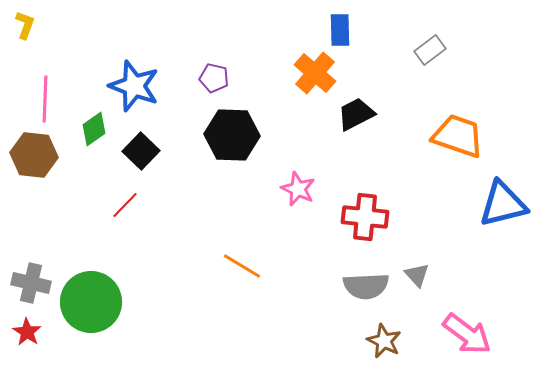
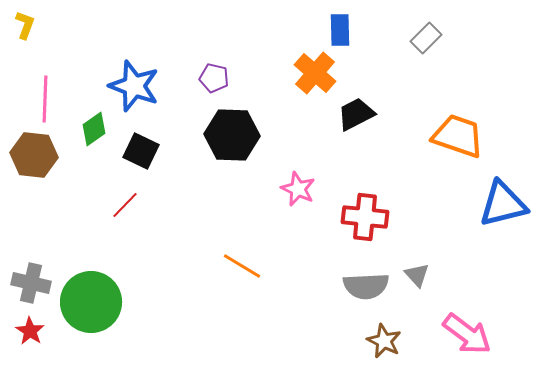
gray rectangle: moved 4 px left, 12 px up; rotated 8 degrees counterclockwise
black square: rotated 18 degrees counterclockwise
red star: moved 3 px right, 1 px up
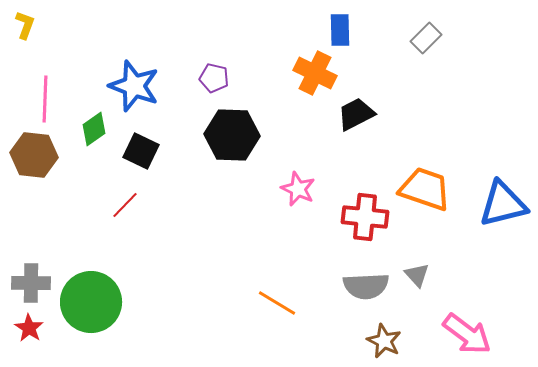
orange cross: rotated 15 degrees counterclockwise
orange trapezoid: moved 33 px left, 53 px down
orange line: moved 35 px right, 37 px down
gray cross: rotated 12 degrees counterclockwise
red star: moved 1 px left, 3 px up
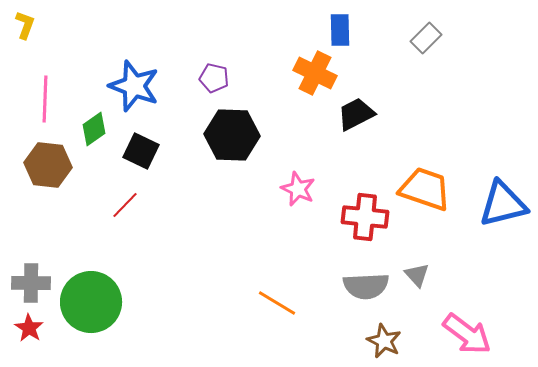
brown hexagon: moved 14 px right, 10 px down
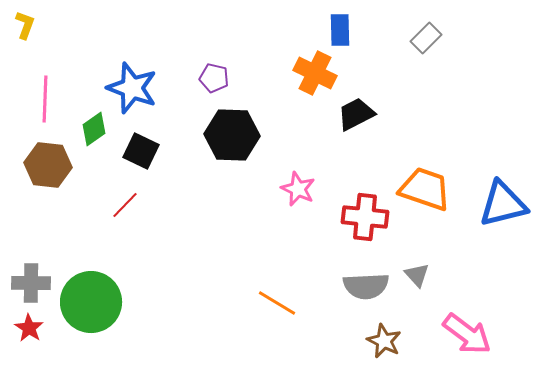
blue star: moved 2 px left, 2 px down
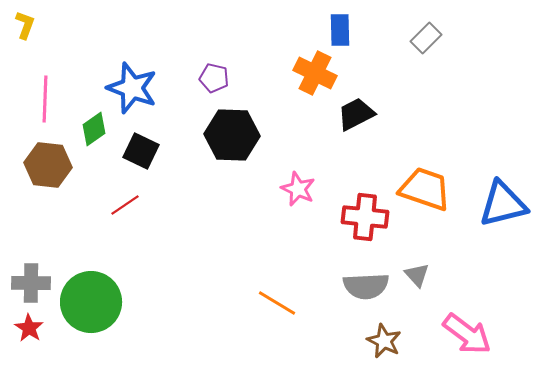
red line: rotated 12 degrees clockwise
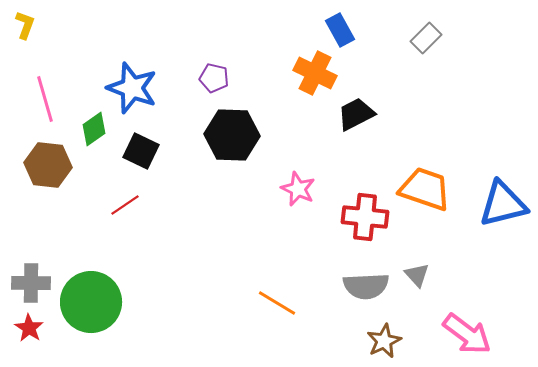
blue rectangle: rotated 28 degrees counterclockwise
pink line: rotated 18 degrees counterclockwise
brown star: rotated 20 degrees clockwise
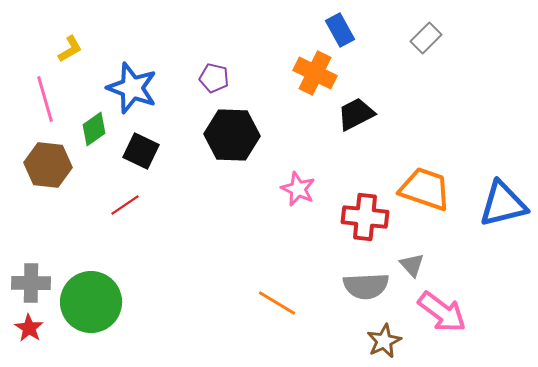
yellow L-shape: moved 45 px right, 24 px down; rotated 40 degrees clockwise
gray triangle: moved 5 px left, 10 px up
pink arrow: moved 25 px left, 22 px up
